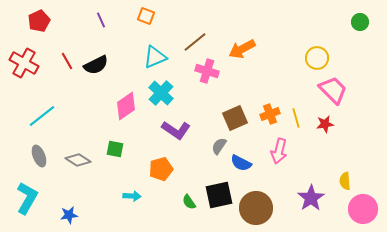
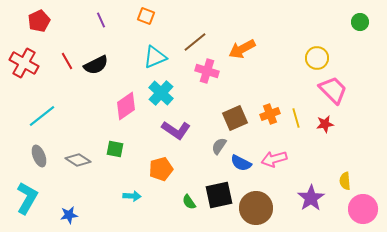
pink arrow: moved 5 px left, 8 px down; rotated 60 degrees clockwise
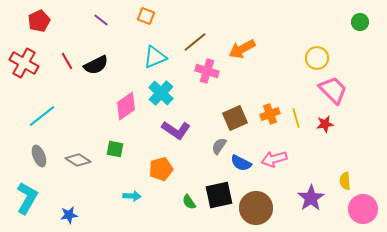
purple line: rotated 28 degrees counterclockwise
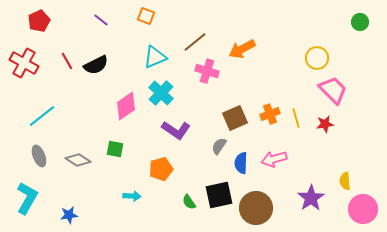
blue semicircle: rotated 65 degrees clockwise
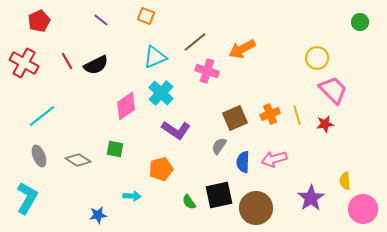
yellow line: moved 1 px right, 3 px up
blue semicircle: moved 2 px right, 1 px up
blue star: moved 29 px right
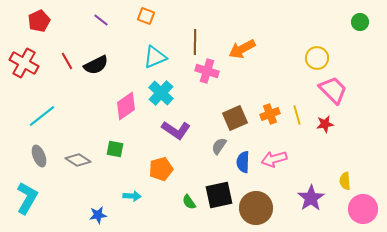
brown line: rotated 50 degrees counterclockwise
